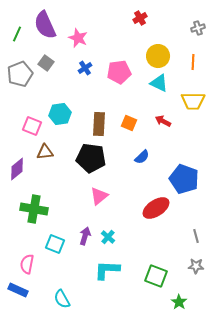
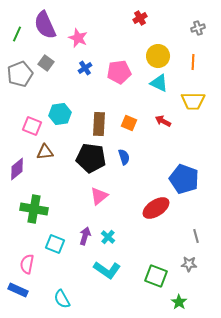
blue semicircle: moved 18 px left; rotated 63 degrees counterclockwise
gray star: moved 7 px left, 2 px up
cyan L-shape: rotated 148 degrees counterclockwise
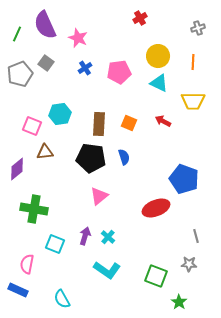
red ellipse: rotated 12 degrees clockwise
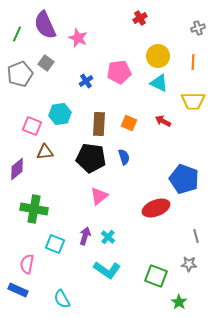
blue cross: moved 1 px right, 13 px down
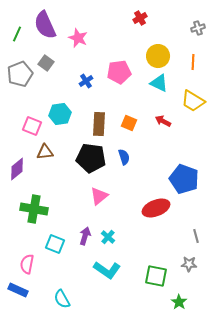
yellow trapezoid: rotated 30 degrees clockwise
green square: rotated 10 degrees counterclockwise
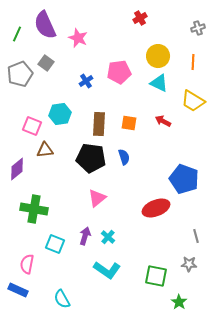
orange square: rotated 14 degrees counterclockwise
brown triangle: moved 2 px up
pink triangle: moved 2 px left, 2 px down
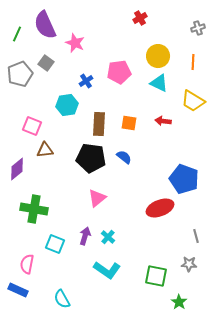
pink star: moved 3 px left, 5 px down
cyan hexagon: moved 7 px right, 9 px up
red arrow: rotated 21 degrees counterclockwise
blue semicircle: rotated 35 degrees counterclockwise
red ellipse: moved 4 px right
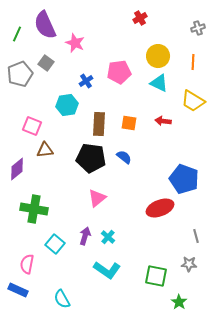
cyan square: rotated 18 degrees clockwise
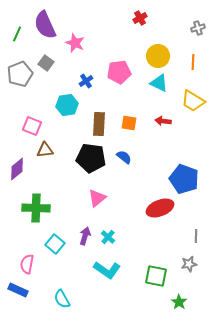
green cross: moved 2 px right, 1 px up; rotated 8 degrees counterclockwise
gray line: rotated 16 degrees clockwise
gray star: rotated 14 degrees counterclockwise
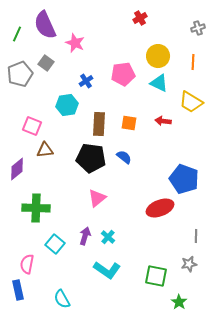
pink pentagon: moved 4 px right, 2 px down
yellow trapezoid: moved 2 px left, 1 px down
blue rectangle: rotated 54 degrees clockwise
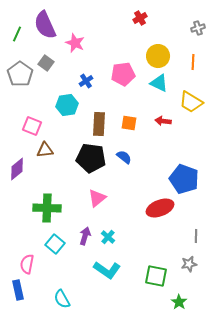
gray pentagon: rotated 15 degrees counterclockwise
green cross: moved 11 px right
